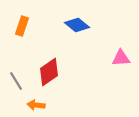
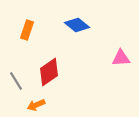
orange rectangle: moved 5 px right, 4 px down
orange arrow: rotated 30 degrees counterclockwise
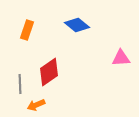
gray line: moved 4 px right, 3 px down; rotated 30 degrees clockwise
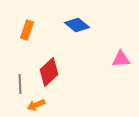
pink triangle: moved 1 px down
red diamond: rotated 8 degrees counterclockwise
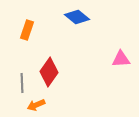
blue diamond: moved 8 px up
red diamond: rotated 12 degrees counterclockwise
gray line: moved 2 px right, 1 px up
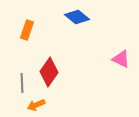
pink triangle: rotated 30 degrees clockwise
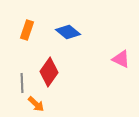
blue diamond: moved 9 px left, 15 px down
orange arrow: moved 1 px up; rotated 114 degrees counterclockwise
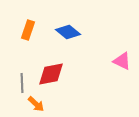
orange rectangle: moved 1 px right
pink triangle: moved 1 px right, 2 px down
red diamond: moved 2 px right, 2 px down; rotated 44 degrees clockwise
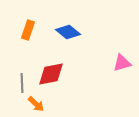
pink triangle: moved 2 px down; rotated 42 degrees counterclockwise
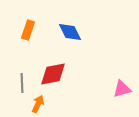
blue diamond: moved 2 px right; rotated 25 degrees clockwise
pink triangle: moved 26 px down
red diamond: moved 2 px right
orange arrow: moved 2 px right; rotated 108 degrees counterclockwise
